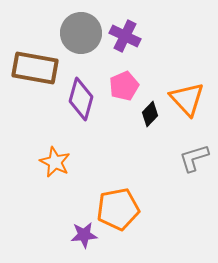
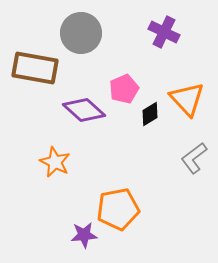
purple cross: moved 39 px right, 4 px up
pink pentagon: moved 3 px down
purple diamond: moved 3 px right, 11 px down; rotated 63 degrees counterclockwise
black diamond: rotated 15 degrees clockwise
gray L-shape: rotated 20 degrees counterclockwise
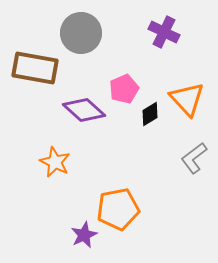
purple star: rotated 20 degrees counterclockwise
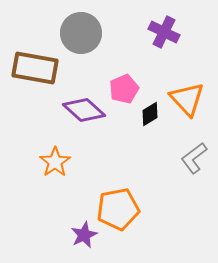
orange star: rotated 12 degrees clockwise
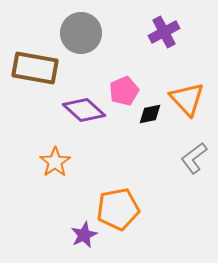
purple cross: rotated 36 degrees clockwise
pink pentagon: moved 2 px down
black diamond: rotated 20 degrees clockwise
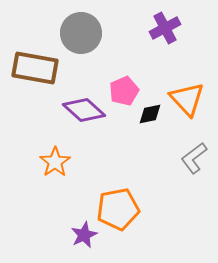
purple cross: moved 1 px right, 4 px up
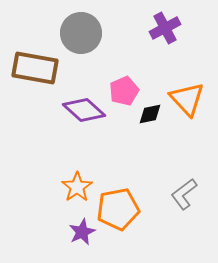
gray L-shape: moved 10 px left, 36 px down
orange star: moved 22 px right, 25 px down
purple star: moved 2 px left, 3 px up
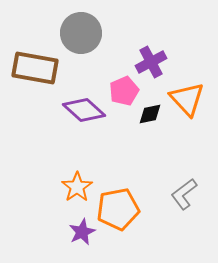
purple cross: moved 14 px left, 34 px down
